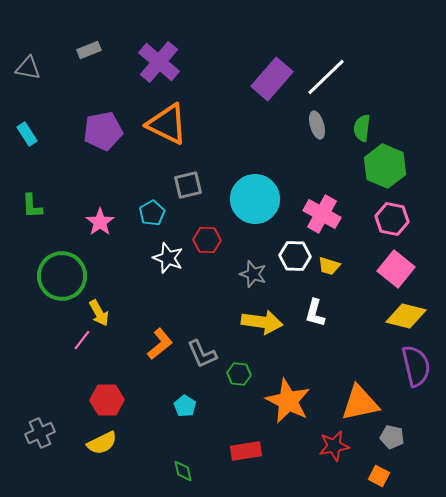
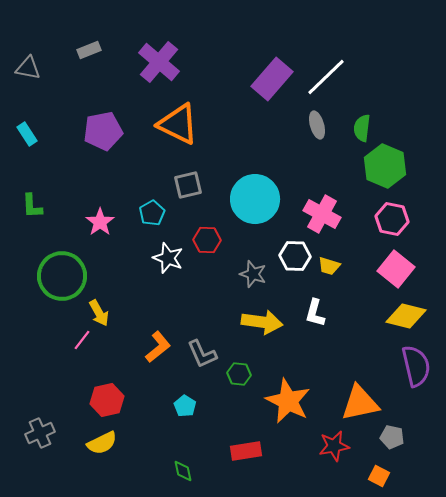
orange triangle at (167, 124): moved 11 px right
orange L-shape at (160, 344): moved 2 px left, 3 px down
red hexagon at (107, 400): rotated 12 degrees counterclockwise
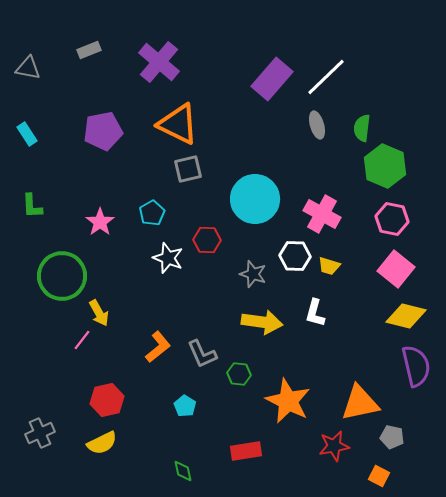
gray square at (188, 185): moved 16 px up
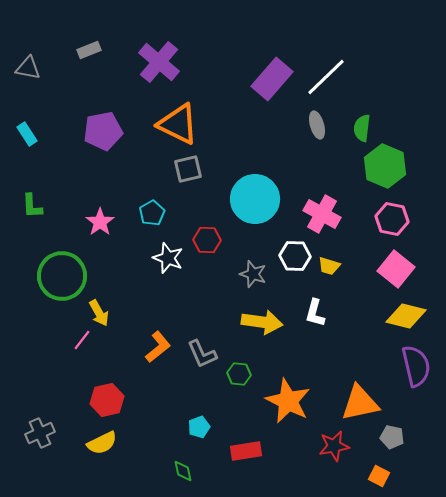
cyan pentagon at (185, 406): moved 14 px right, 21 px down; rotated 20 degrees clockwise
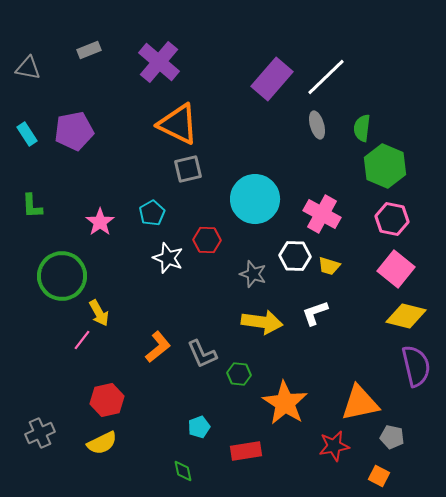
purple pentagon at (103, 131): moved 29 px left
white L-shape at (315, 313): rotated 56 degrees clockwise
orange star at (288, 401): moved 3 px left, 2 px down; rotated 6 degrees clockwise
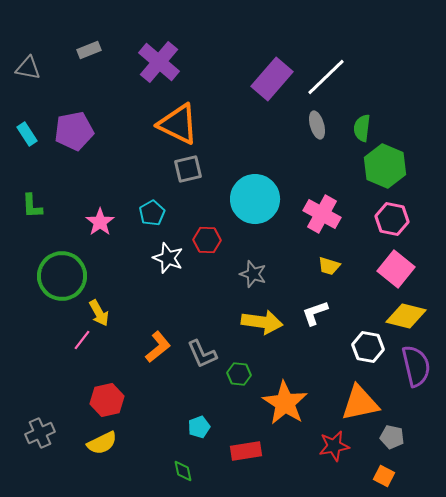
white hexagon at (295, 256): moved 73 px right, 91 px down; rotated 8 degrees clockwise
orange square at (379, 476): moved 5 px right
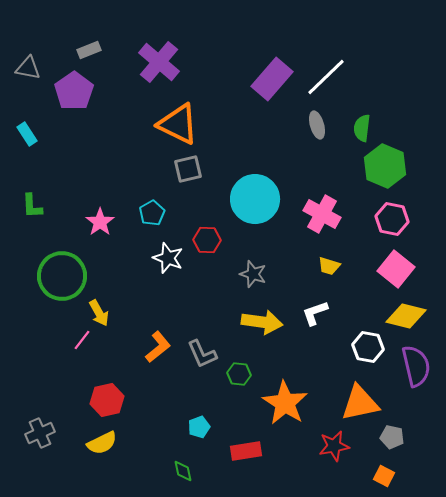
purple pentagon at (74, 131): moved 40 px up; rotated 24 degrees counterclockwise
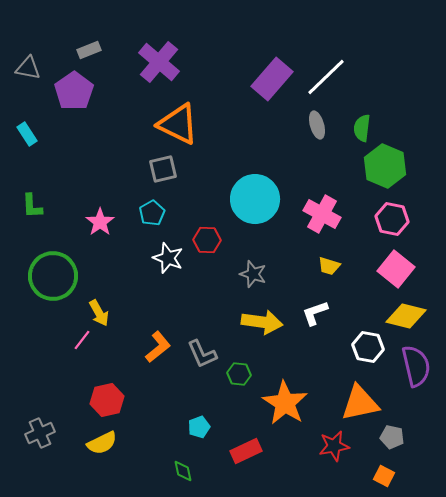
gray square at (188, 169): moved 25 px left
green circle at (62, 276): moved 9 px left
red rectangle at (246, 451): rotated 16 degrees counterclockwise
